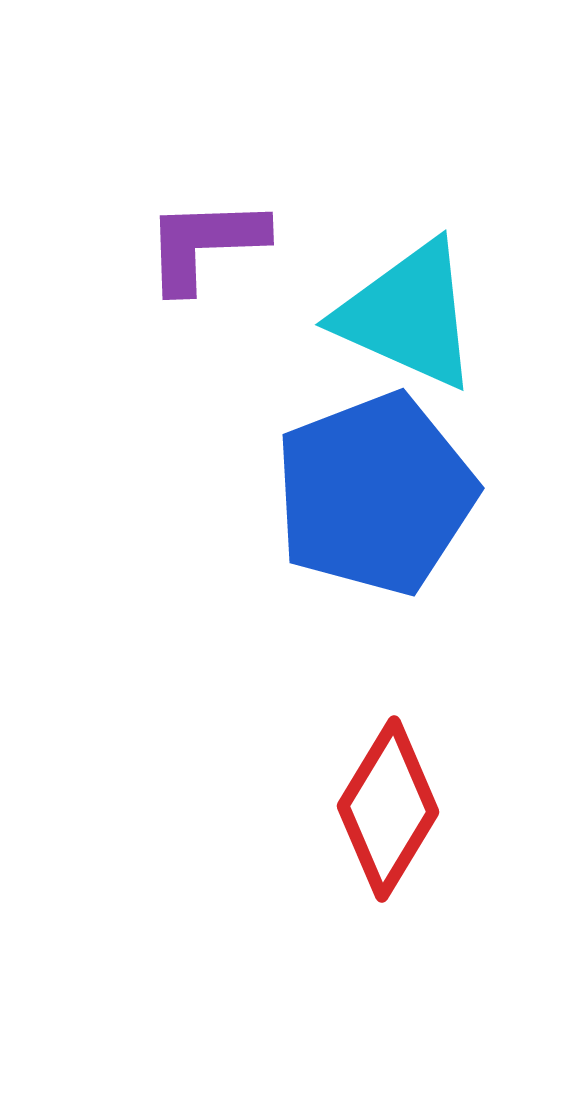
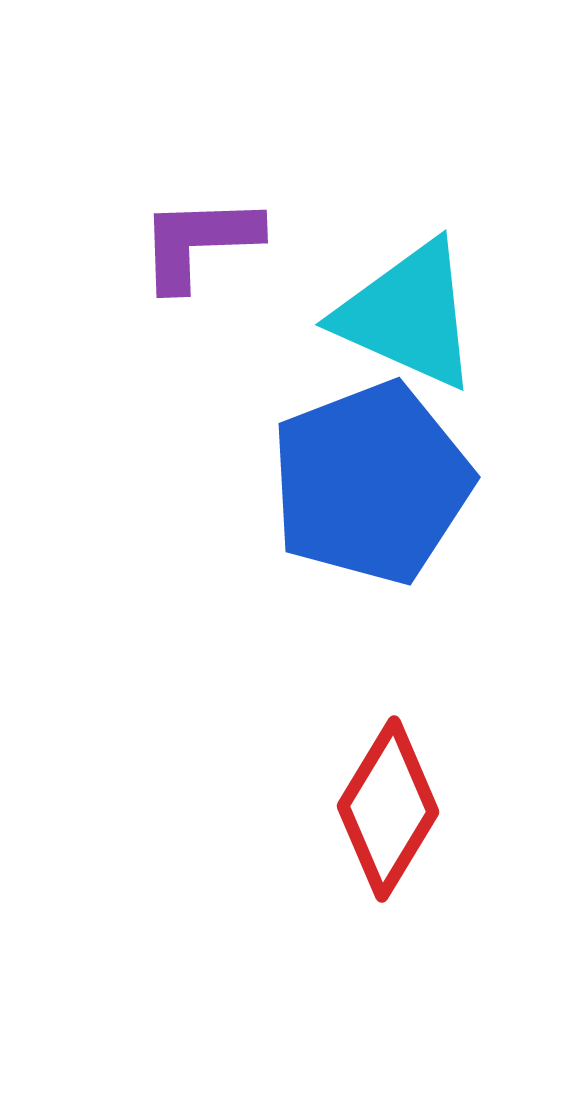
purple L-shape: moved 6 px left, 2 px up
blue pentagon: moved 4 px left, 11 px up
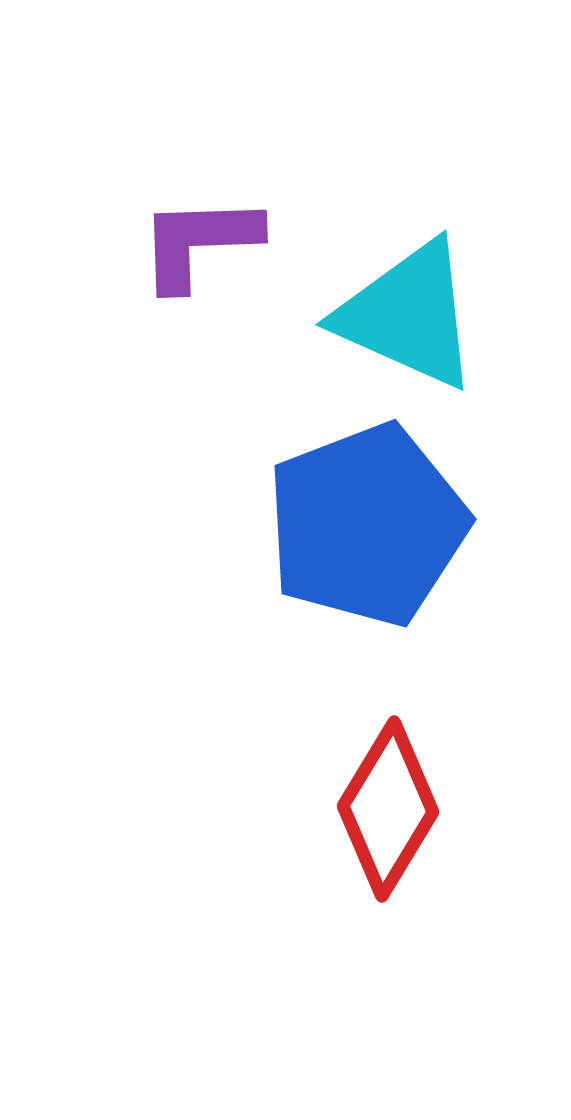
blue pentagon: moved 4 px left, 42 px down
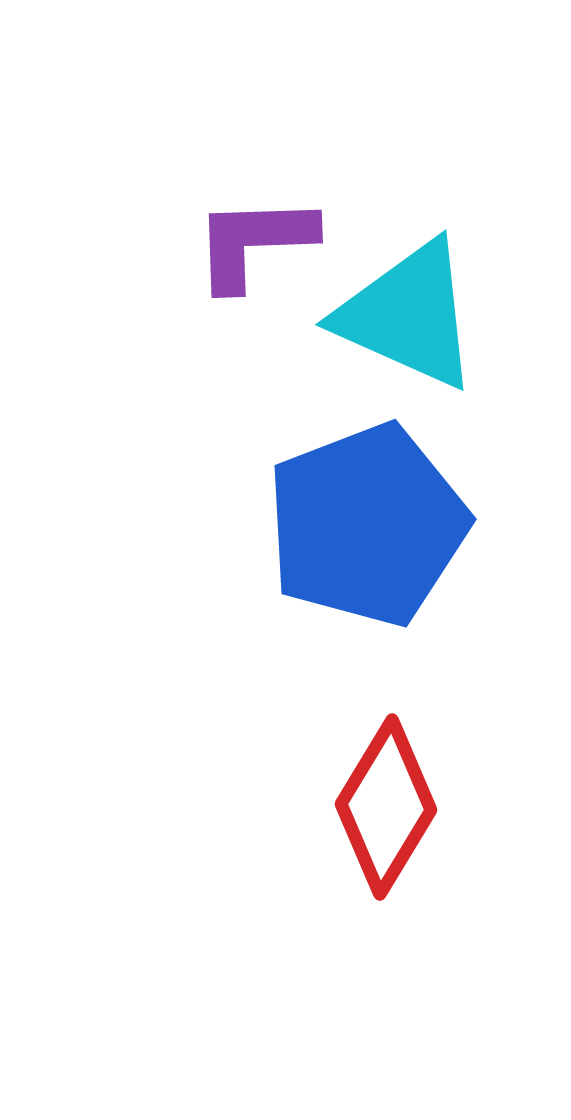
purple L-shape: moved 55 px right
red diamond: moved 2 px left, 2 px up
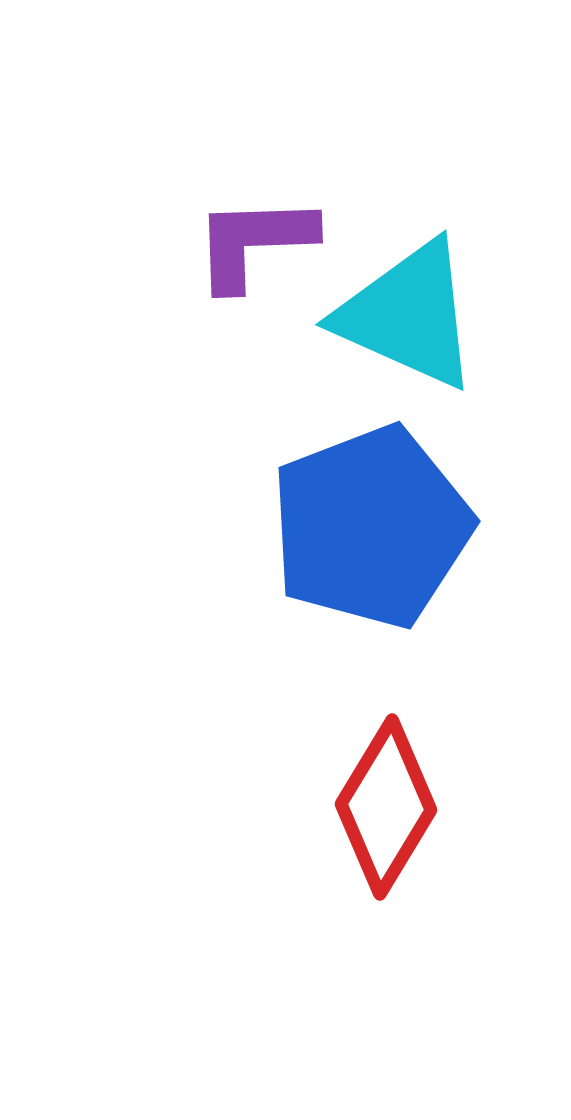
blue pentagon: moved 4 px right, 2 px down
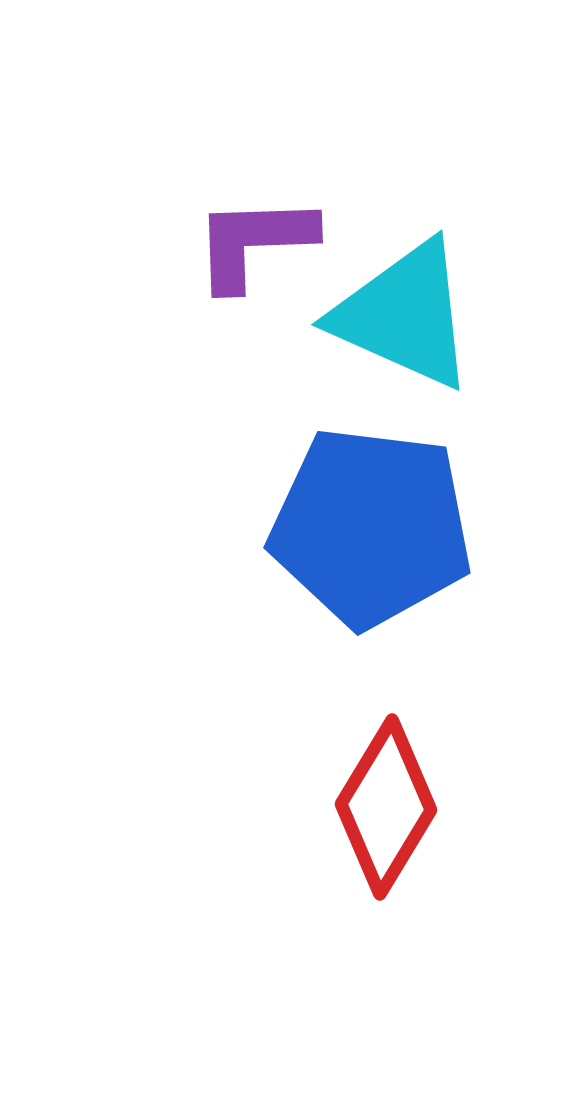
cyan triangle: moved 4 px left
blue pentagon: rotated 28 degrees clockwise
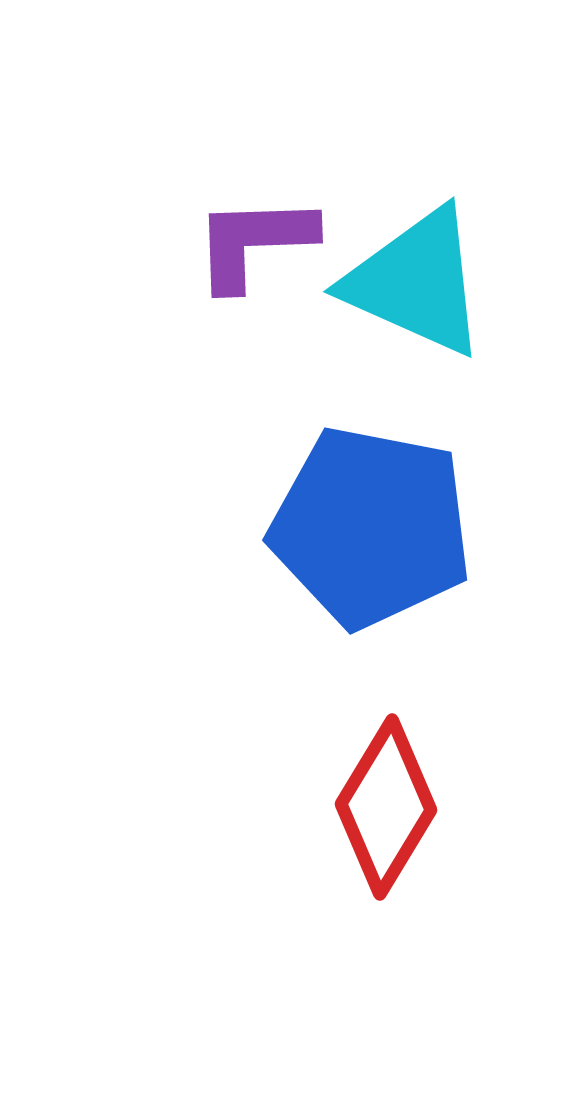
cyan triangle: moved 12 px right, 33 px up
blue pentagon: rotated 4 degrees clockwise
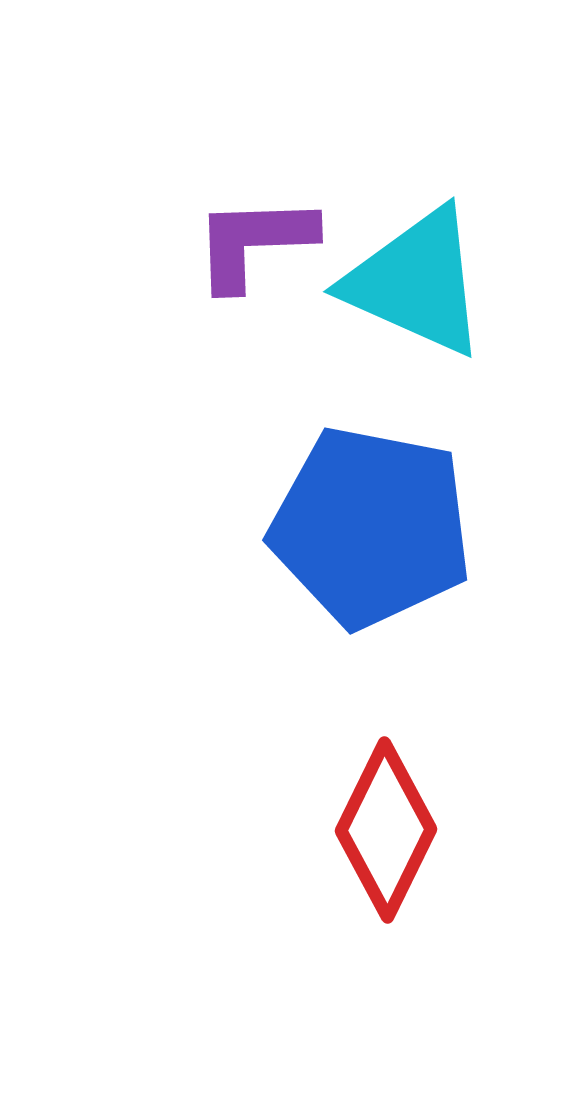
red diamond: moved 23 px down; rotated 5 degrees counterclockwise
